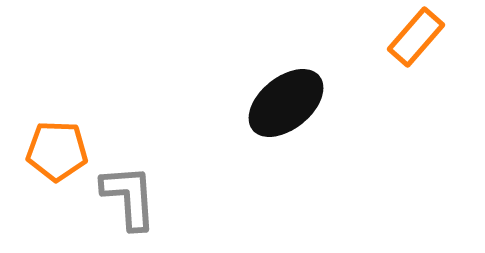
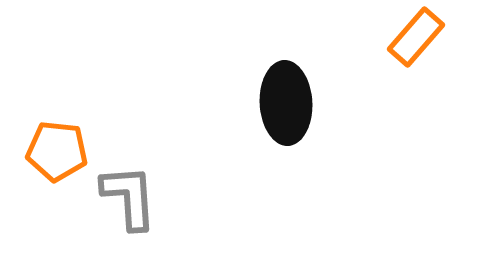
black ellipse: rotated 54 degrees counterclockwise
orange pentagon: rotated 4 degrees clockwise
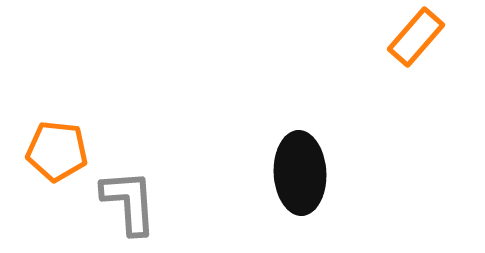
black ellipse: moved 14 px right, 70 px down
gray L-shape: moved 5 px down
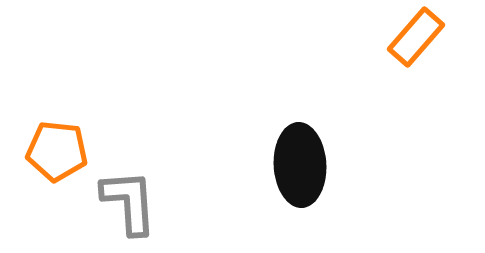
black ellipse: moved 8 px up
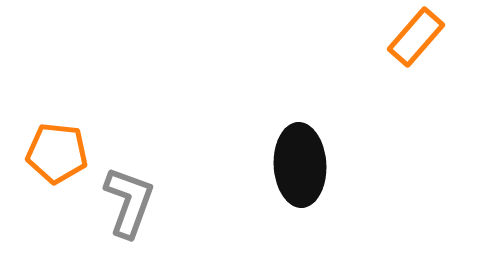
orange pentagon: moved 2 px down
gray L-shape: rotated 24 degrees clockwise
